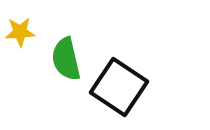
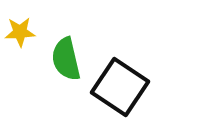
black square: moved 1 px right
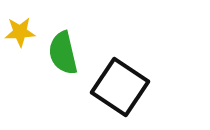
green semicircle: moved 3 px left, 6 px up
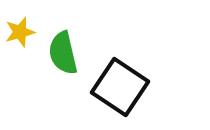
yellow star: rotated 12 degrees counterclockwise
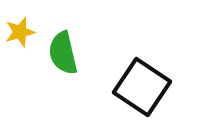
black square: moved 22 px right
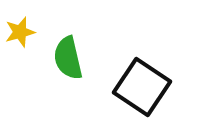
green semicircle: moved 5 px right, 5 px down
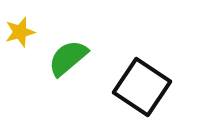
green semicircle: rotated 63 degrees clockwise
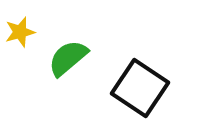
black square: moved 2 px left, 1 px down
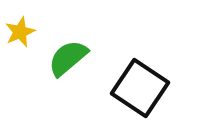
yellow star: rotated 8 degrees counterclockwise
